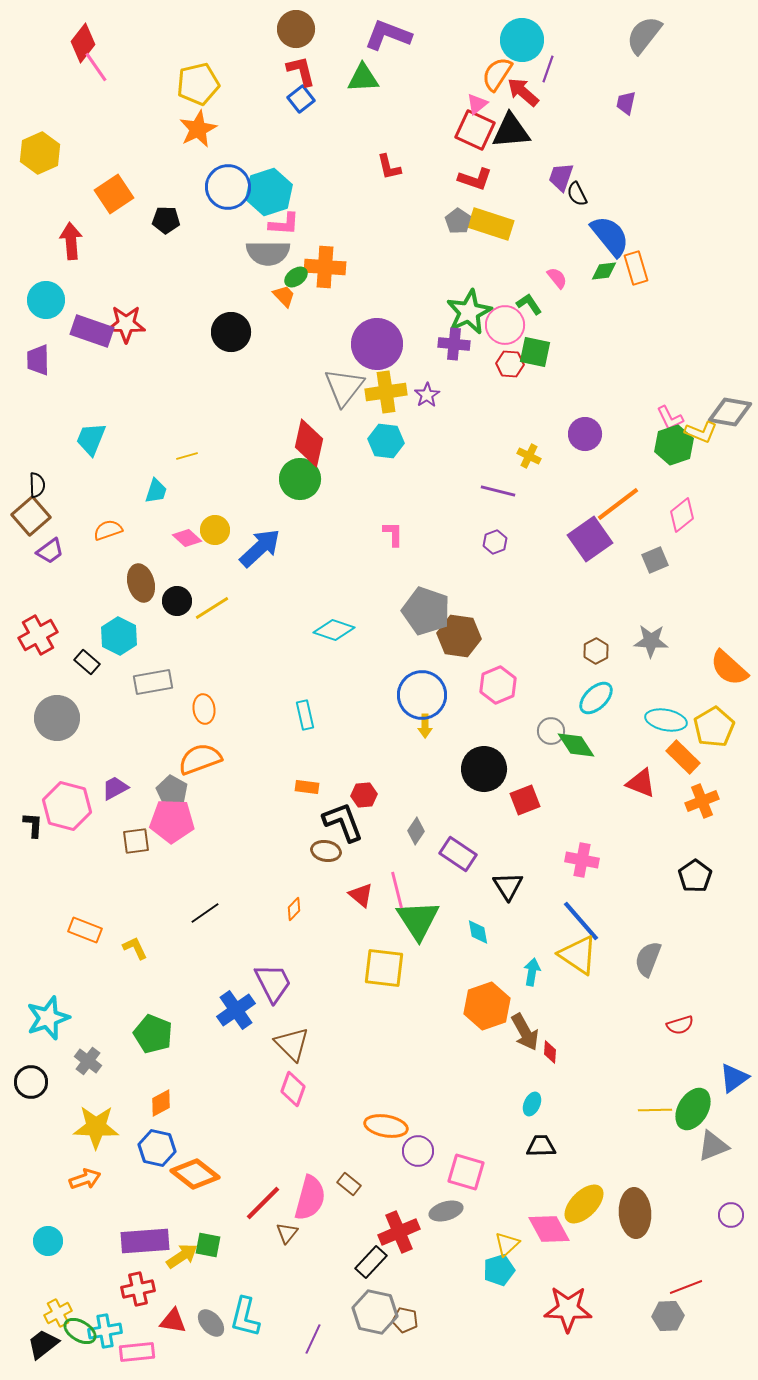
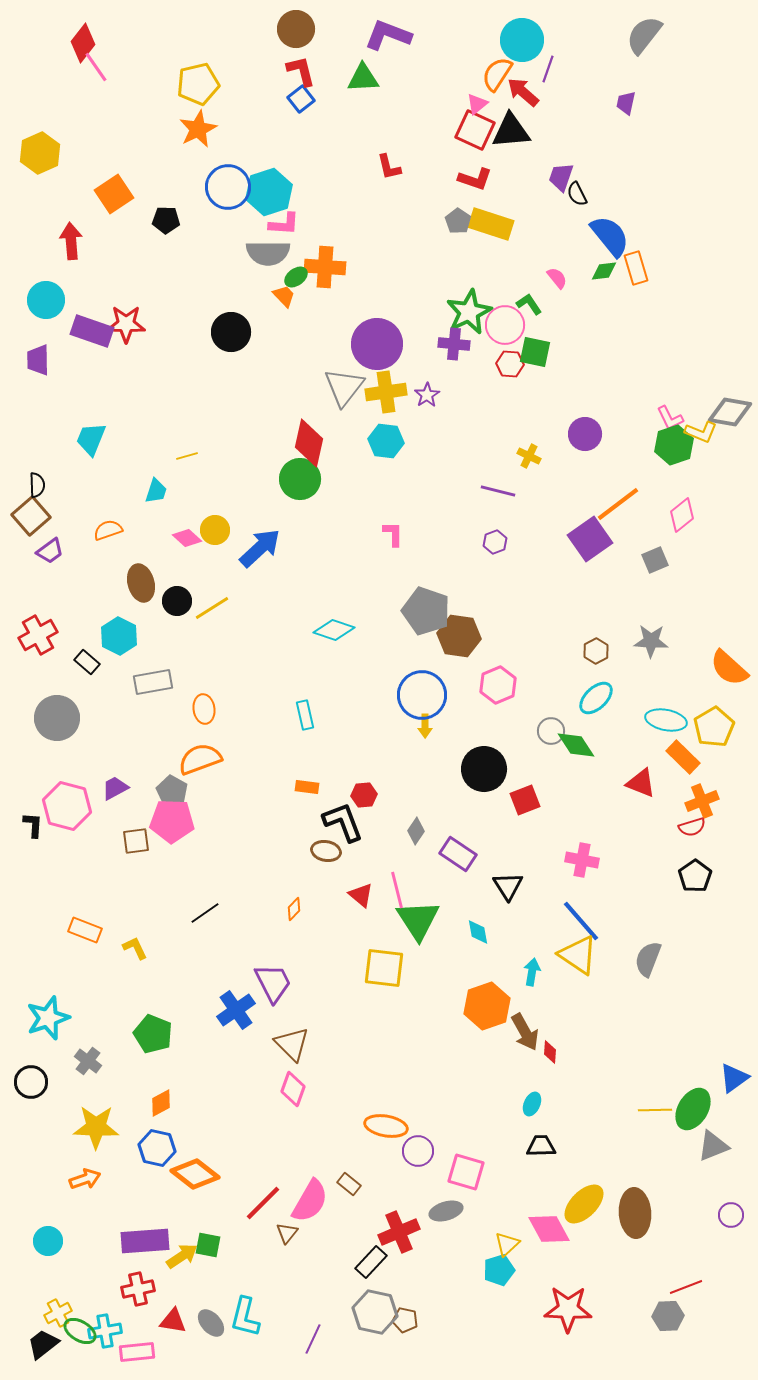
red semicircle at (680, 1025): moved 12 px right, 198 px up
pink semicircle at (310, 1198): moved 3 px down; rotated 15 degrees clockwise
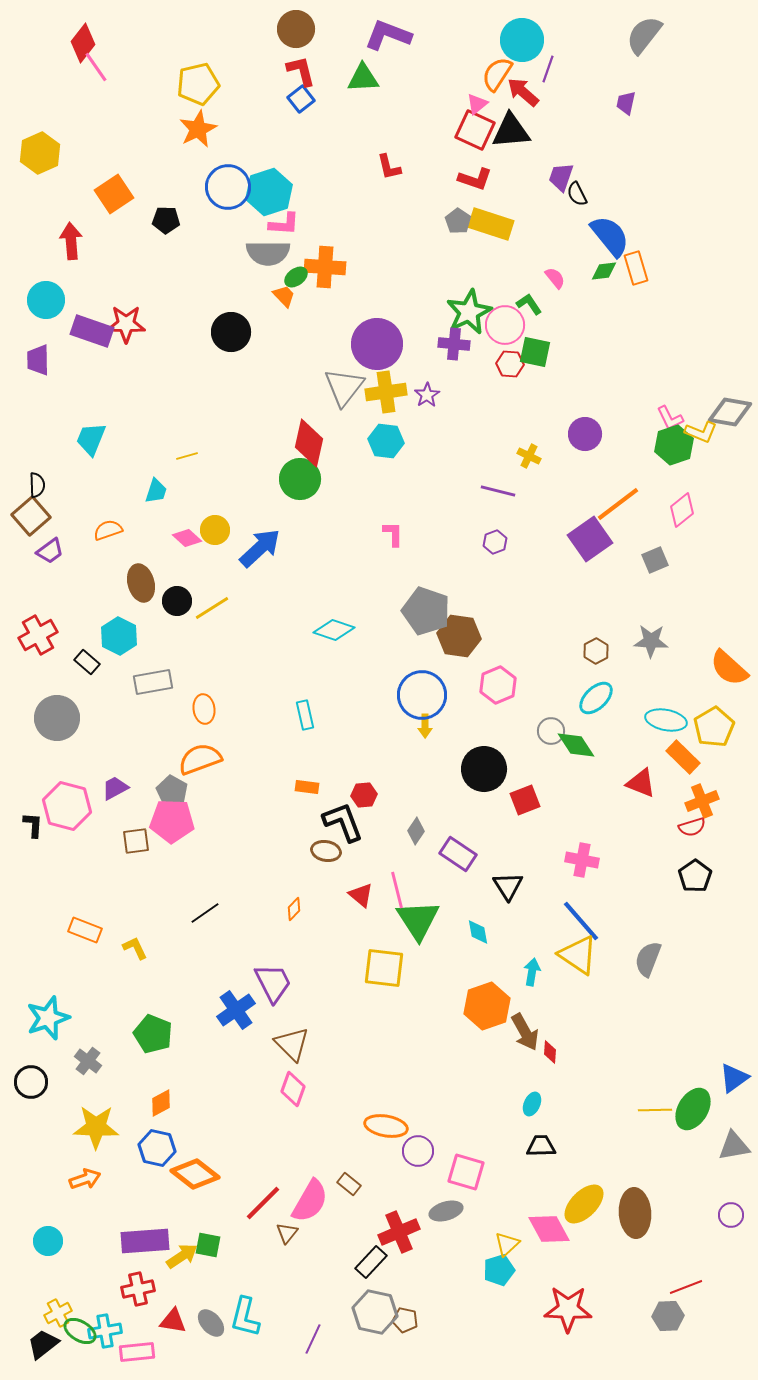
pink semicircle at (557, 278): moved 2 px left
pink diamond at (682, 515): moved 5 px up
gray triangle at (713, 1146): moved 21 px right; rotated 12 degrees clockwise
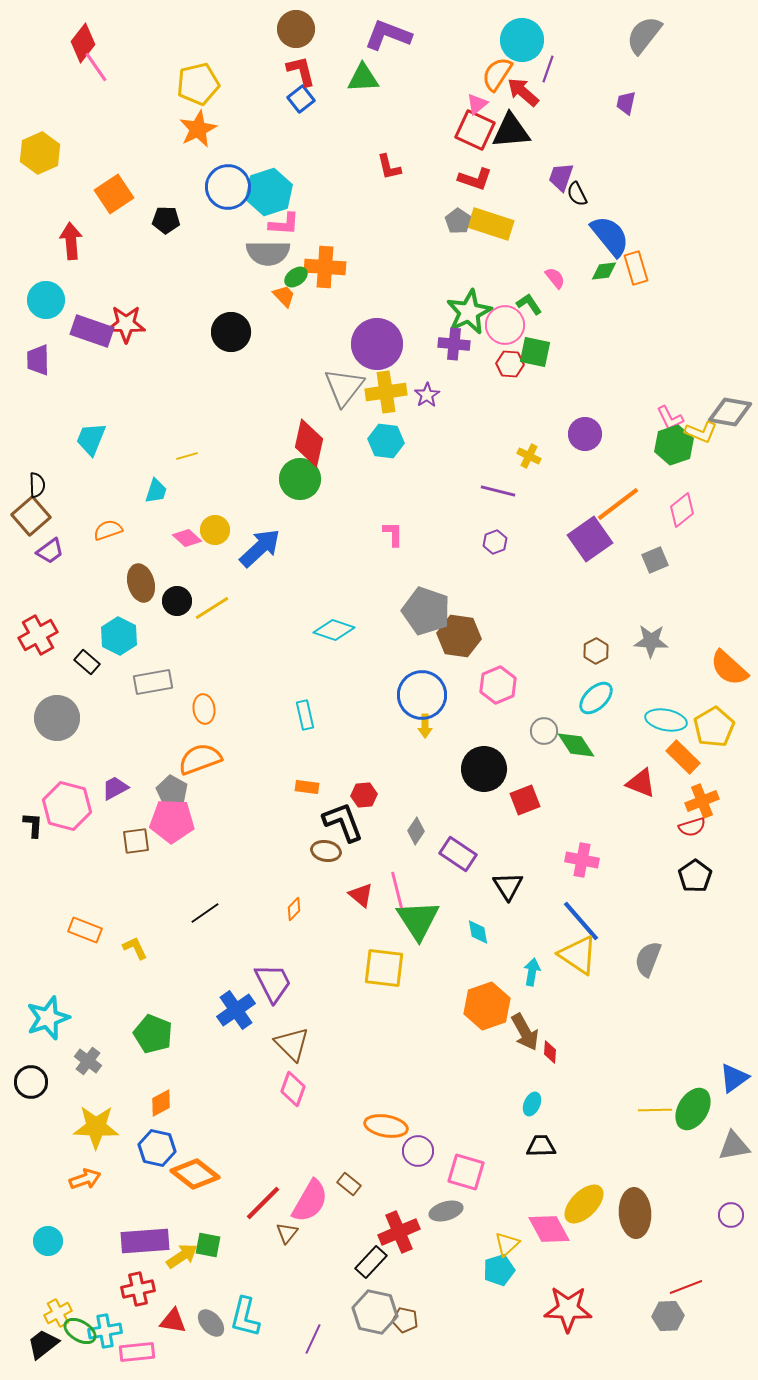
gray circle at (551, 731): moved 7 px left
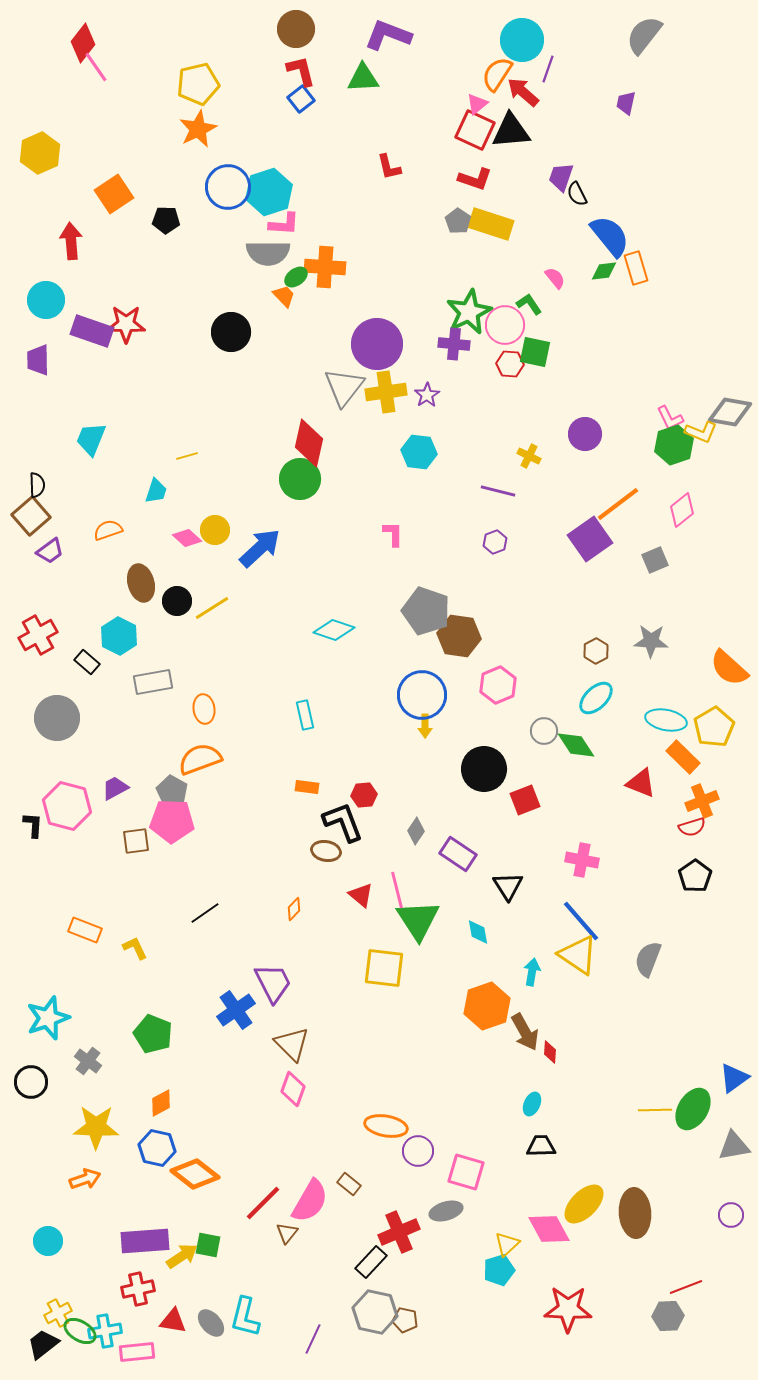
cyan hexagon at (386, 441): moved 33 px right, 11 px down
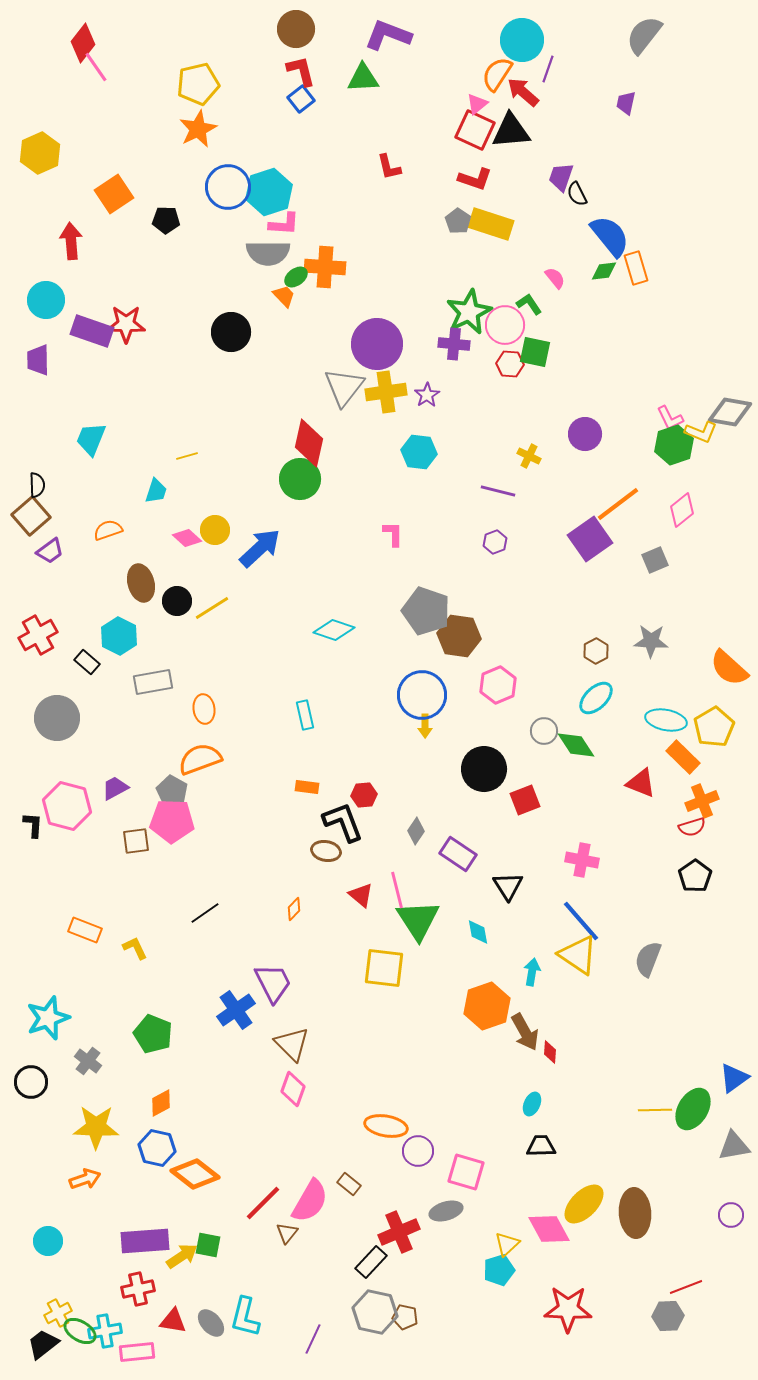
brown pentagon at (405, 1320): moved 3 px up
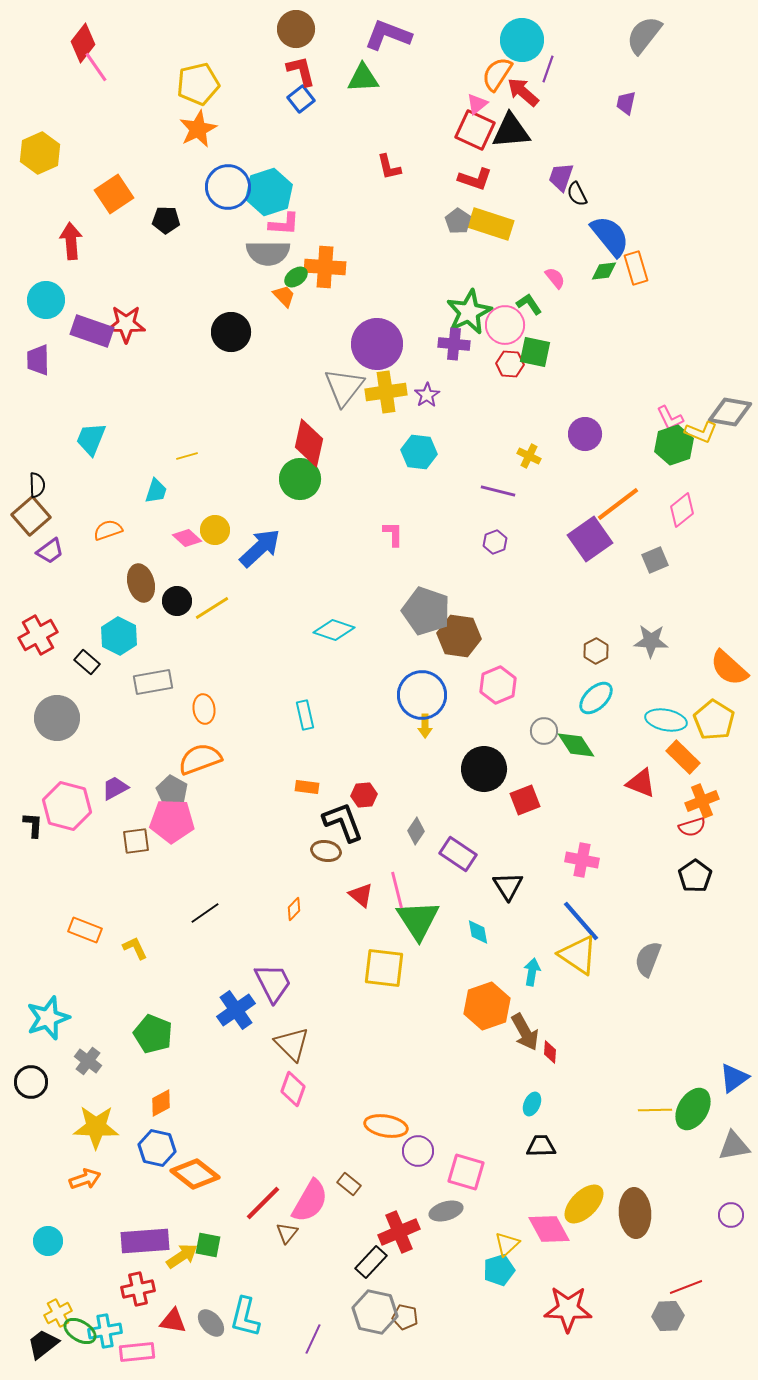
yellow pentagon at (714, 727): moved 7 px up; rotated 9 degrees counterclockwise
